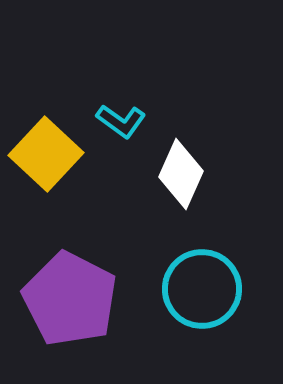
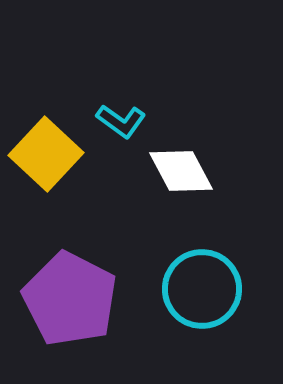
white diamond: moved 3 px up; rotated 52 degrees counterclockwise
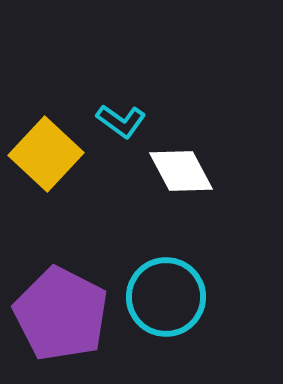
cyan circle: moved 36 px left, 8 px down
purple pentagon: moved 9 px left, 15 px down
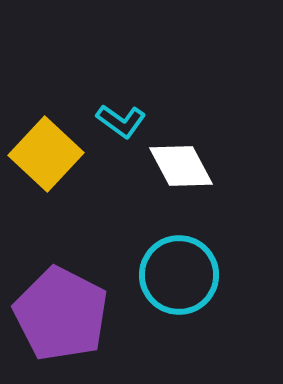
white diamond: moved 5 px up
cyan circle: moved 13 px right, 22 px up
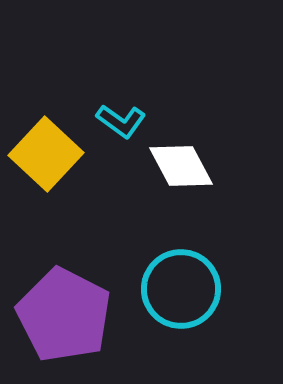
cyan circle: moved 2 px right, 14 px down
purple pentagon: moved 3 px right, 1 px down
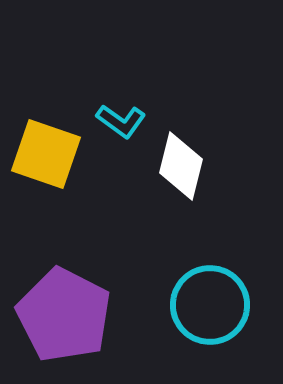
yellow square: rotated 24 degrees counterclockwise
white diamond: rotated 42 degrees clockwise
cyan circle: moved 29 px right, 16 px down
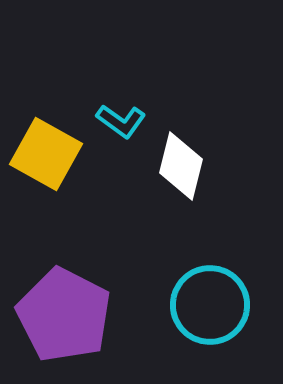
yellow square: rotated 10 degrees clockwise
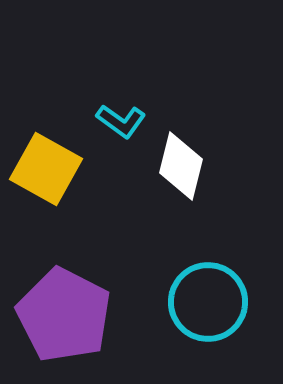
yellow square: moved 15 px down
cyan circle: moved 2 px left, 3 px up
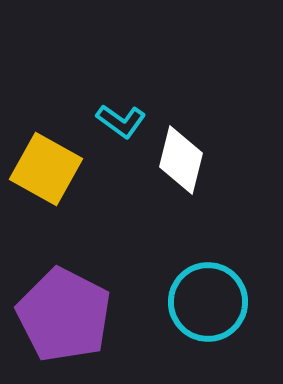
white diamond: moved 6 px up
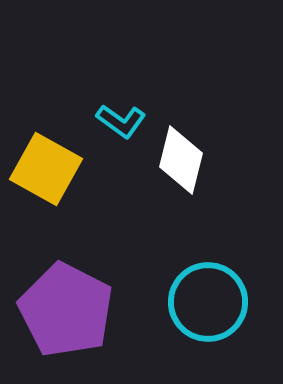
purple pentagon: moved 2 px right, 5 px up
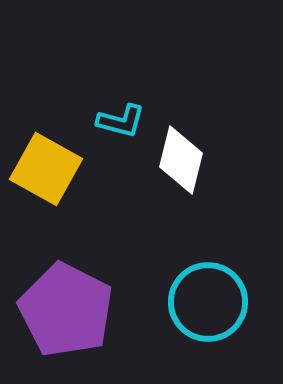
cyan L-shape: rotated 21 degrees counterclockwise
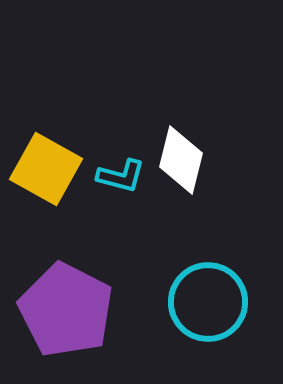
cyan L-shape: moved 55 px down
